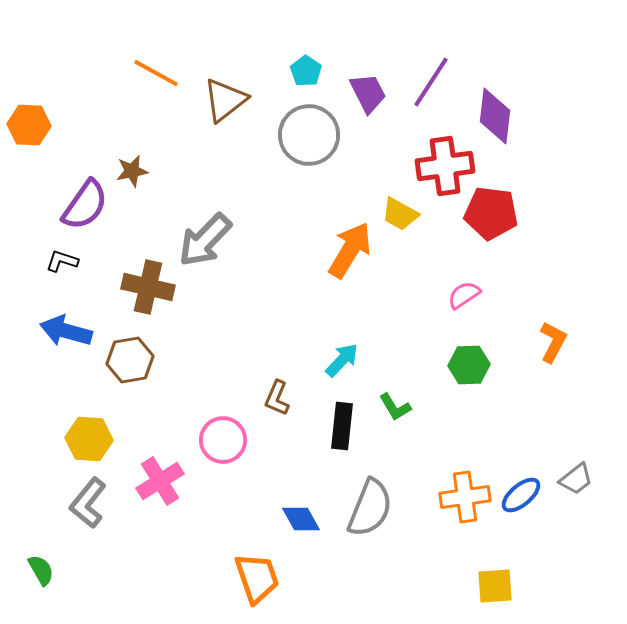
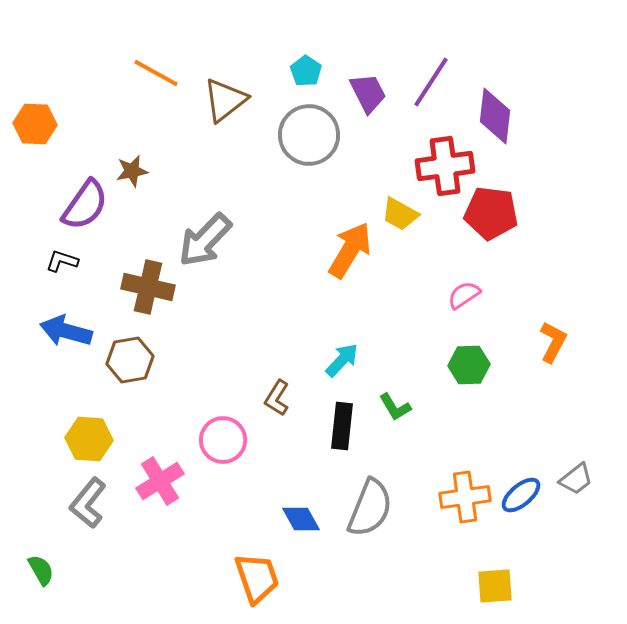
orange hexagon: moved 6 px right, 1 px up
brown L-shape: rotated 9 degrees clockwise
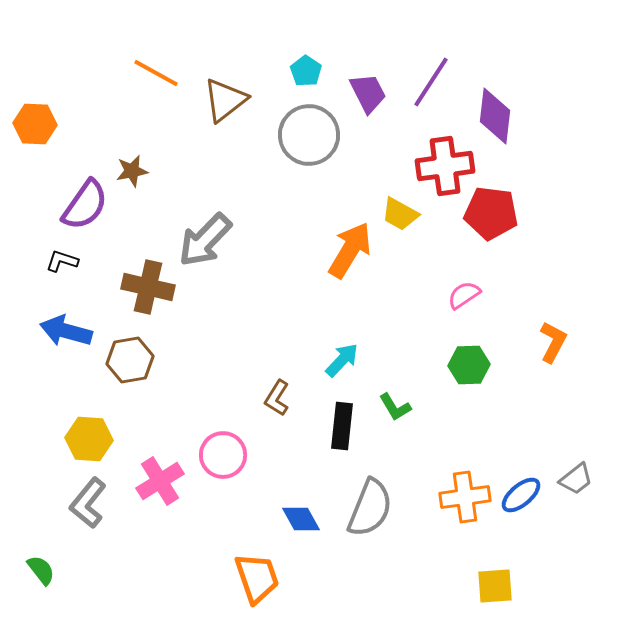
pink circle: moved 15 px down
green semicircle: rotated 8 degrees counterclockwise
